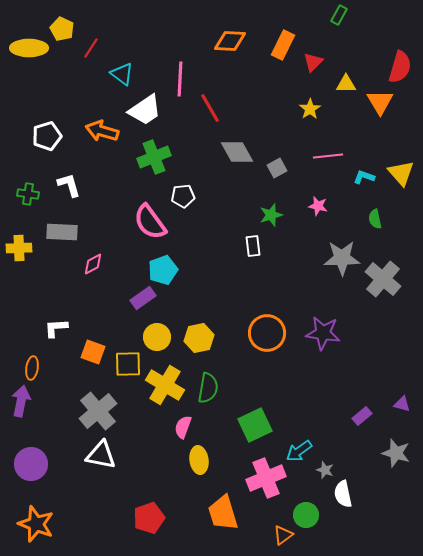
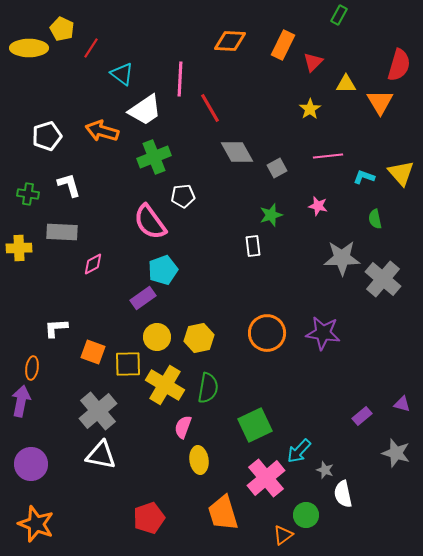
red semicircle at (400, 67): moved 1 px left, 2 px up
cyan arrow at (299, 451): rotated 12 degrees counterclockwise
pink cross at (266, 478): rotated 18 degrees counterclockwise
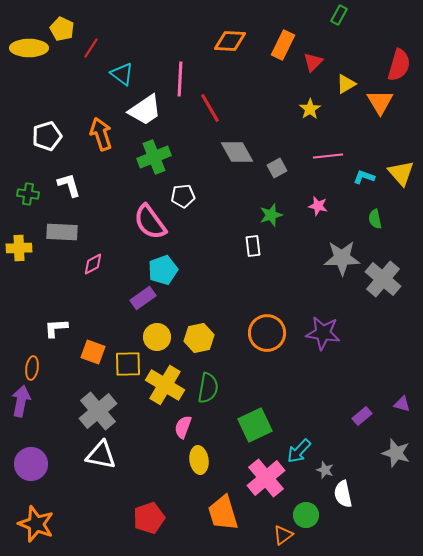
yellow triangle at (346, 84): rotated 30 degrees counterclockwise
orange arrow at (102, 131): moved 1 px left, 3 px down; rotated 56 degrees clockwise
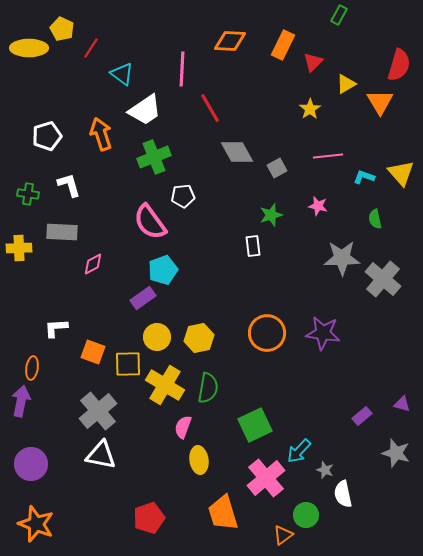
pink line at (180, 79): moved 2 px right, 10 px up
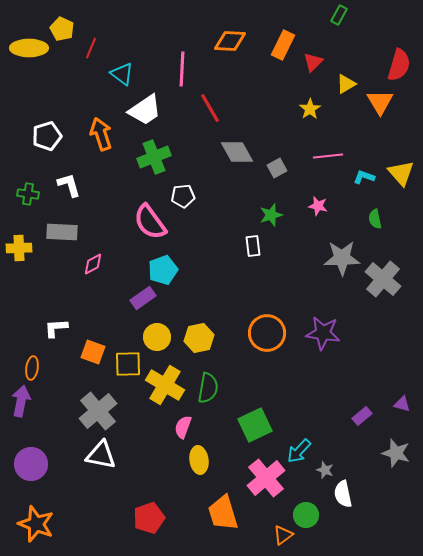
red line at (91, 48): rotated 10 degrees counterclockwise
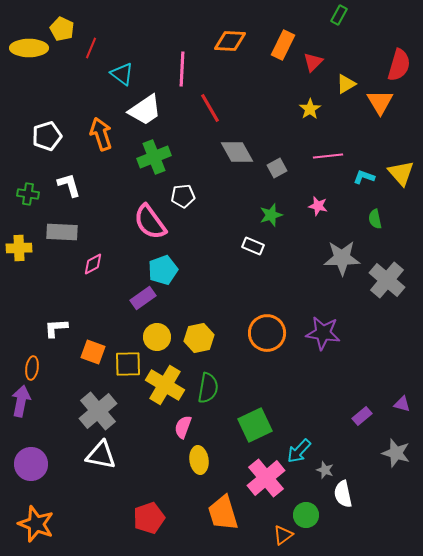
white rectangle at (253, 246): rotated 60 degrees counterclockwise
gray cross at (383, 279): moved 4 px right, 1 px down
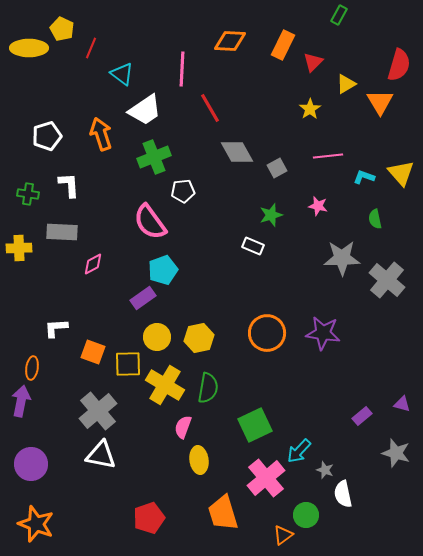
white L-shape at (69, 185): rotated 12 degrees clockwise
white pentagon at (183, 196): moved 5 px up
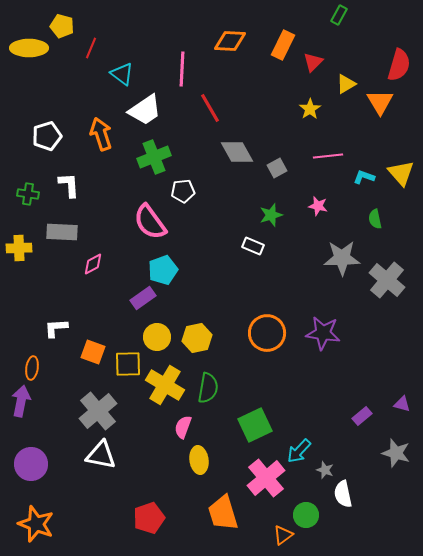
yellow pentagon at (62, 29): moved 3 px up; rotated 10 degrees counterclockwise
yellow hexagon at (199, 338): moved 2 px left
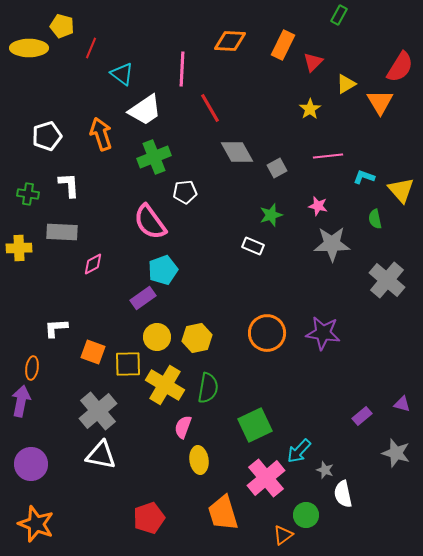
red semicircle at (399, 65): moved 1 px right, 2 px down; rotated 16 degrees clockwise
yellow triangle at (401, 173): moved 17 px down
white pentagon at (183, 191): moved 2 px right, 1 px down
gray star at (342, 258): moved 10 px left, 14 px up
